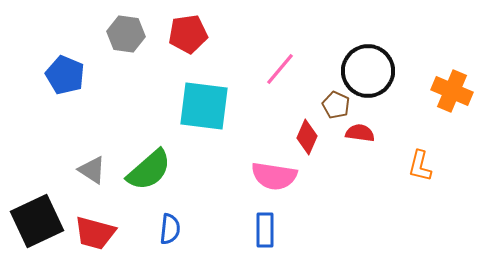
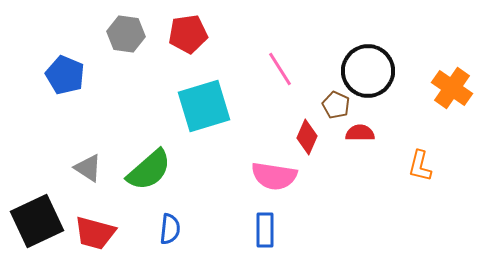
pink line: rotated 72 degrees counterclockwise
orange cross: moved 3 px up; rotated 12 degrees clockwise
cyan square: rotated 24 degrees counterclockwise
red semicircle: rotated 8 degrees counterclockwise
gray triangle: moved 4 px left, 2 px up
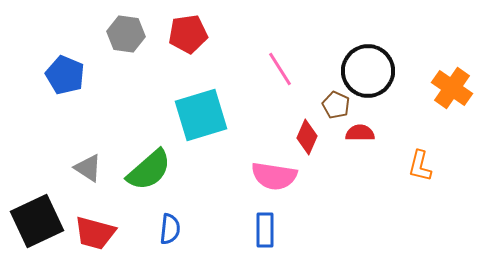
cyan square: moved 3 px left, 9 px down
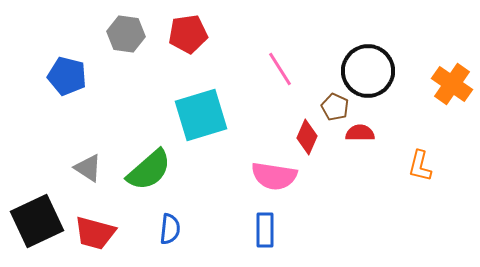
blue pentagon: moved 2 px right, 1 px down; rotated 9 degrees counterclockwise
orange cross: moved 4 px up
brown pentagon: moved 1 px left, 2 px down
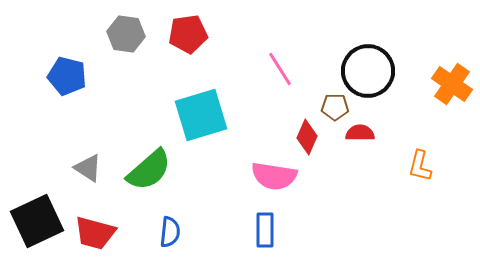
brown pentagon: rotated 24 degrees counterclockwise
blue semicircle: moved 3 px down
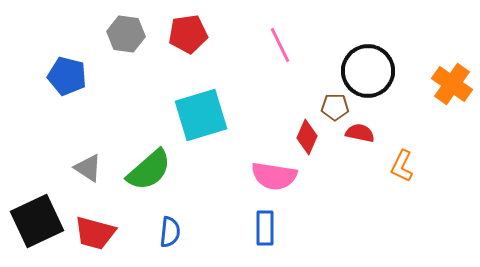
pink line: moved 24 px up; rotated 6 degrees clockwise
red semicircle: rotated 12 degrees clockwise
orange L-shape: moved 18 px left; rotated 12 degrees clockwise
blue rectangle: moved 2 px up
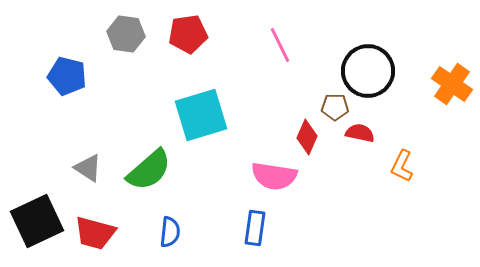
blue rectangle: moved 10 px left; rotated 8 degrees clockwise
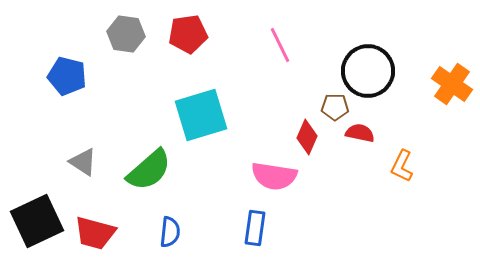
gray triangle: moved 5 px left, 6 px up
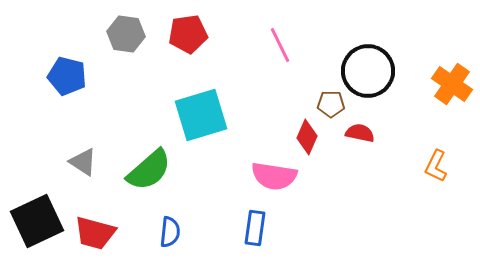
brown pentagon: moved 4 px left, 3 px up
orange L-shape: moved 34 px right
